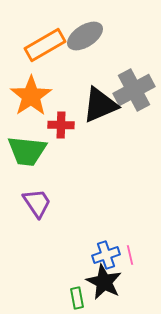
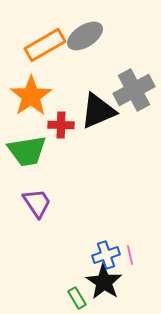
black triangle: moved 2 px left, 6 px down
green trapezoid: rotated 15 degrees counterclockwise
black star: rotated 6 degrees clockwise
green rectangle: rotated 20 degrees counterclockwise
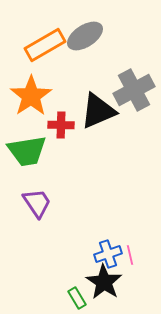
blue cross: moved 2 px right, 1 px up
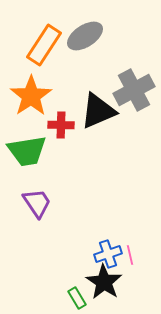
orange rectangle: moved 1 px left; rotated 27 degrees counterclockwise
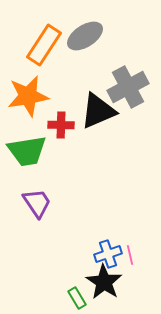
gray cross: moved 6 px left, 3 px up
orange star: moved 3 px left; rotated 24 degrees clockwise
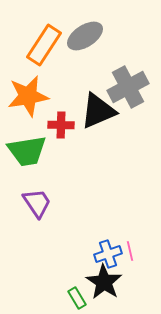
pink line: moved 4 px up
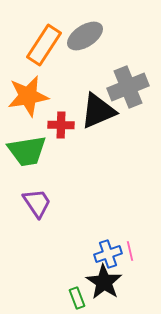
gray cross: rotated 6 degrees clockwise
green rectangle: rotated 10 degrees clockwise
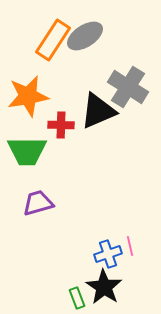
orange rectangle: moved 9 px right, 5 px up
gray cross: rotated 36 degrees counterclockwise
green trapezoid: rotated 9 degrees clockwise
purple trapezoid: moved 1 px right; rotated 72 degrees counterclockwise
pink line: moved 5 px up
black star: moved 5 px down
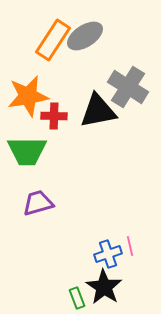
black triangle: rotated 12 degrees clockwise
red cross: moved 7 px left, 9 px up
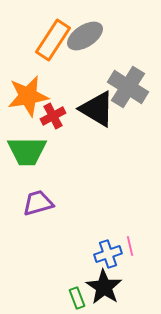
black triangle: moved 1 px left, 2 px up; rotated 42 degrees clockwise
red cross: moved 1 px left; rotated 30 degrees counterclockwise
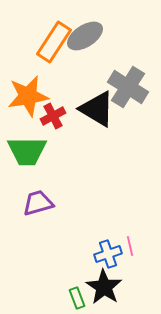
orange rectangle: moved 1 px right, 2 px down
